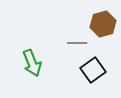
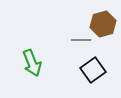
gray line: moved 4 px right, 3 px up
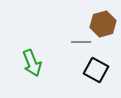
gray line: moved 2 px down
black square: moved 3 px right; rotated 25 degrees counterclockwise
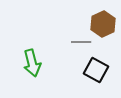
brown hexagon: rotated 10 degrees counterclockwise
green arrow: rotated 8 degrees clockwise
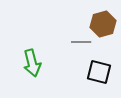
brown hexagon: rotated 10 degrees clockwise
black square: moved 3 px right, 2 px down; rotated 15 degrees counterclockwise
